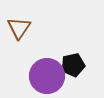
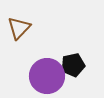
brown triangle: rotated 10 degrees clockwise
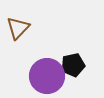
brown triangle: moved 1 px left
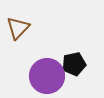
black pentagon: moved 1 px right, 1 px up
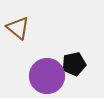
brown triangle: rotated 35 degrees counterclockwise
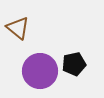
purple circle: moved 7 px left, 5 px up
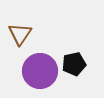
brown triangle: moved 2 px right, 6 px down; rotated 25 degrees clockwise
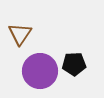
black pentagon: rotated 10 degrees clockwise
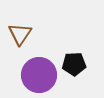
purple circle: moved 1 px left, 4 px down
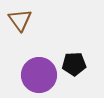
brown triangle: moved 14 px up; rotated 10 degrees counterclockwise
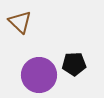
brown triangle: moved 2 px down; rotated 10 degrees counterclockwise
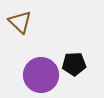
purple circle: moved 2 px right
